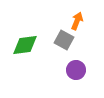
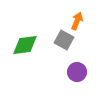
purple circle: moved 1 px right, 2 px down
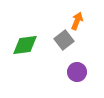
gray square: rotated 24 degrees clockwise
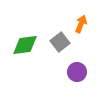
orange arrow: moved 4 px right, 3 px down
gray square: moved 4 px left, 2 px down
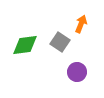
gray square: rotated 18 degrees counterclockwise
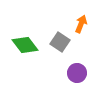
green diamond: rotated 60 degrees clockwise
purple circle: moved 1 px down
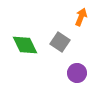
orange arrow: moved 7 px up
green diamond: rotated 12 degrees clockwise
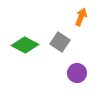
green diamond: rotated 36 degrees counterclockwise
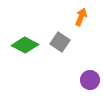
purple circle: moved 13 px right, 7 px down
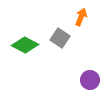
gray square: moved 4 px up
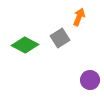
orange arrow: moved 2 px left
gray square: rotated 24 degrees clockwise
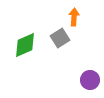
orange arrow: moved 5 px left; rotated 18 degrees counterclockwise
green diamond: rotated 52 degrees counterclockwise
